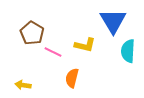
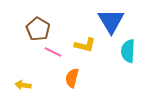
blue triangle: moved 2 px left
brown pentagon: moved 6 px right, 4 px up
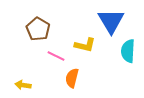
pink line: moved 3 px right, 4 px down
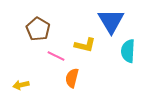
yellow arrow: moved 2 px left; rotated 21 degrees counterclockwise
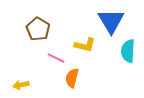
pink line: moved 2 px down
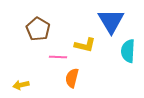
pink line: moved 2 px right, 1 px up; rotated 24 degrees counterclockwise
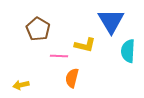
pink line: moved 1 px right, 1 px up
